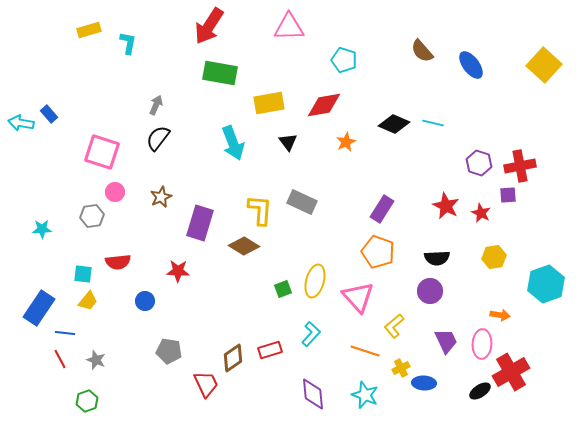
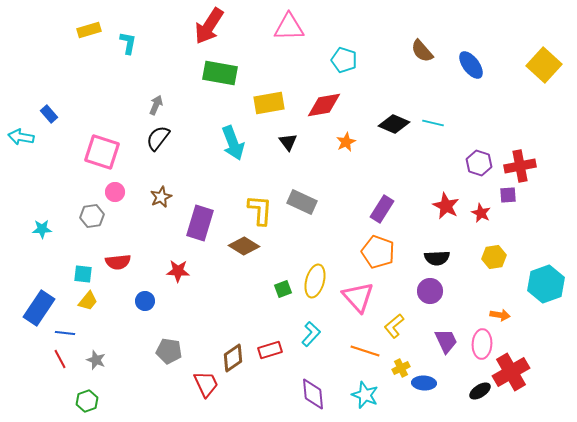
cyan arrow at (21, 123): moved 14 px down
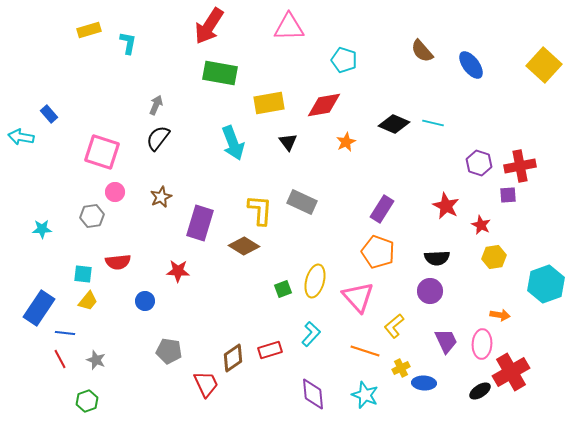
red star at (481, 213): moved 12 px down
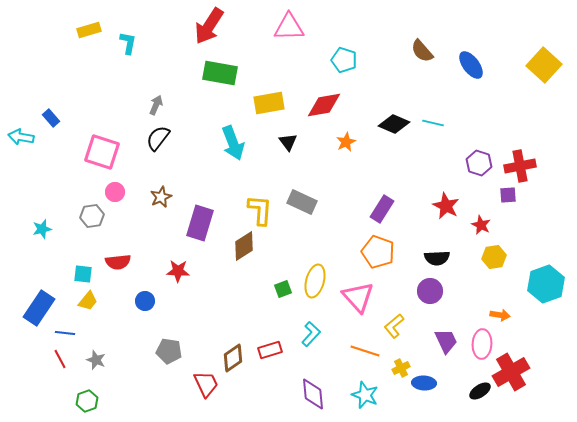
blue rectangle at (49, 114): moved 2 px right, 4 px down
cyan star at (42, 229): rotated 12 degrees counterclockwise
brown diamond at (244, 246): rotated 64 degrees counterclockwise
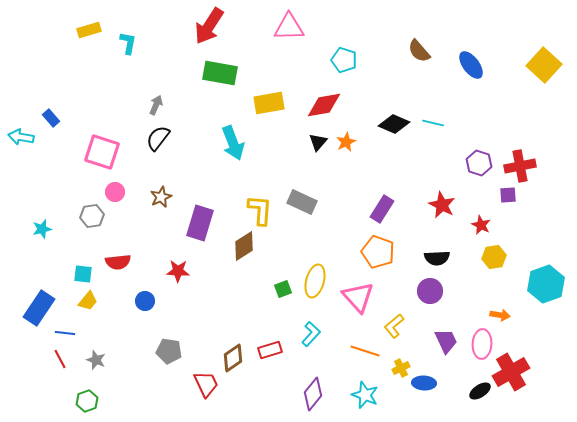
brown semicircle at (422, 51): moved 3 px left
black triangle at (288, 142): moved 30 px right; rotated 18 degrees clockwise
red star at (446, 206): moved 4 px left, 1 px up
purple diamond at (313, 394): rotated 44 degrees clockwise
